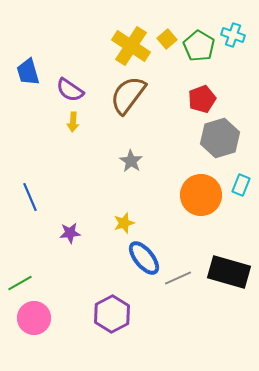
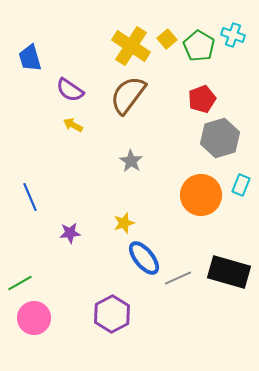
blue trapezoid: moved 2 px right, 14 px up
yellow arrow: moved 3 px down; rotated 114 degrees clockwise
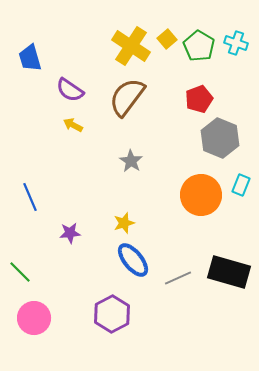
cyan cross: moved 3 px right, 8 px down
brown semicircle: moved 1 px left, 2 px down
red pentagon: moved 3 px left
gray hexagon: rotated 21 degrees counterclockwise
blue ellipse: moved 11 px left, 2 px down
green line: moved 11 px up; rotated 75 degrees clockwise
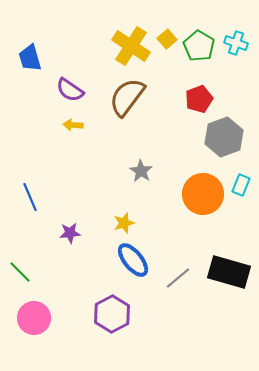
yellow arrow: rotated 24 degrees counterclockwise
gray hexagon: moved 4 px right, 1 px up; rotated 18 degrees clockwise
gray star: moved 10 px right, 10 px down
orange circle: moved 2 px right, 1 px up
gray line: rotated 16 degrees counterclockwise
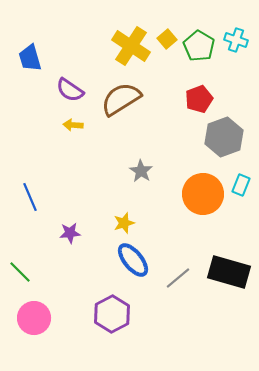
cyan cross: moved 3 px up
brown semicircle: moved 6 px left, 2 px down; rotated 21 degrees clockwise
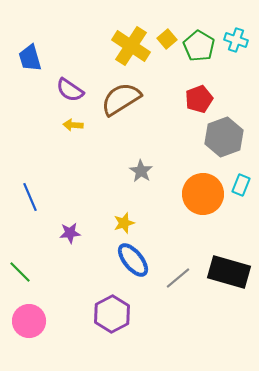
pink circle: moved 5 px left, 3 px down
